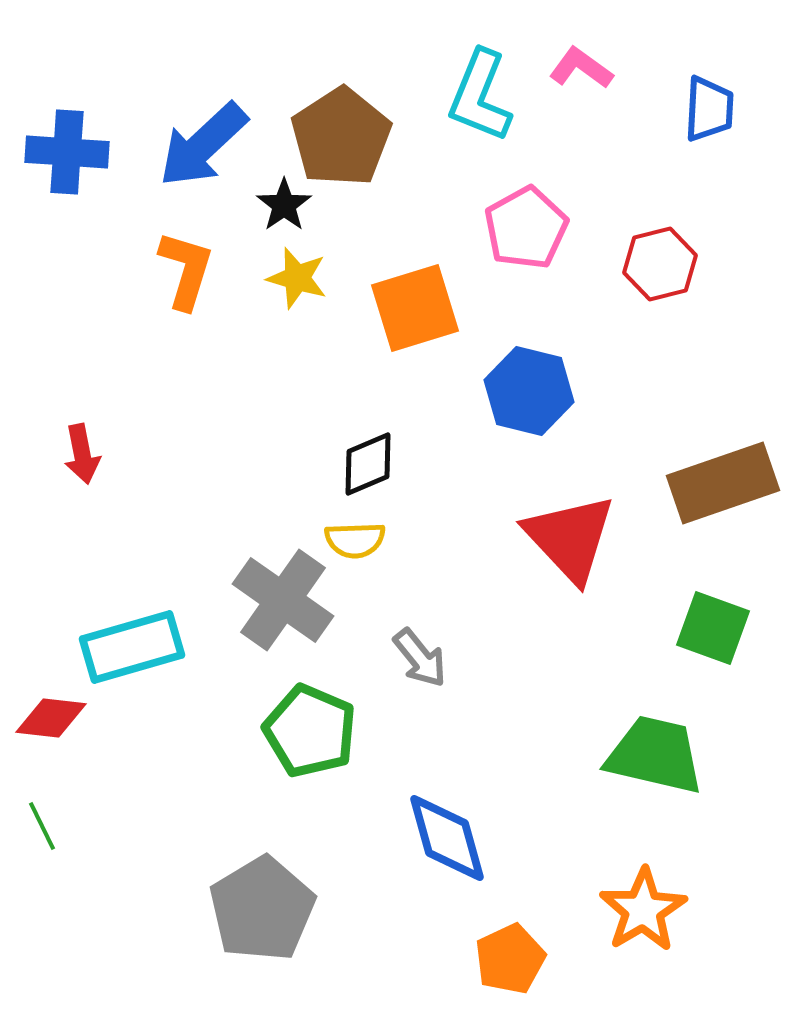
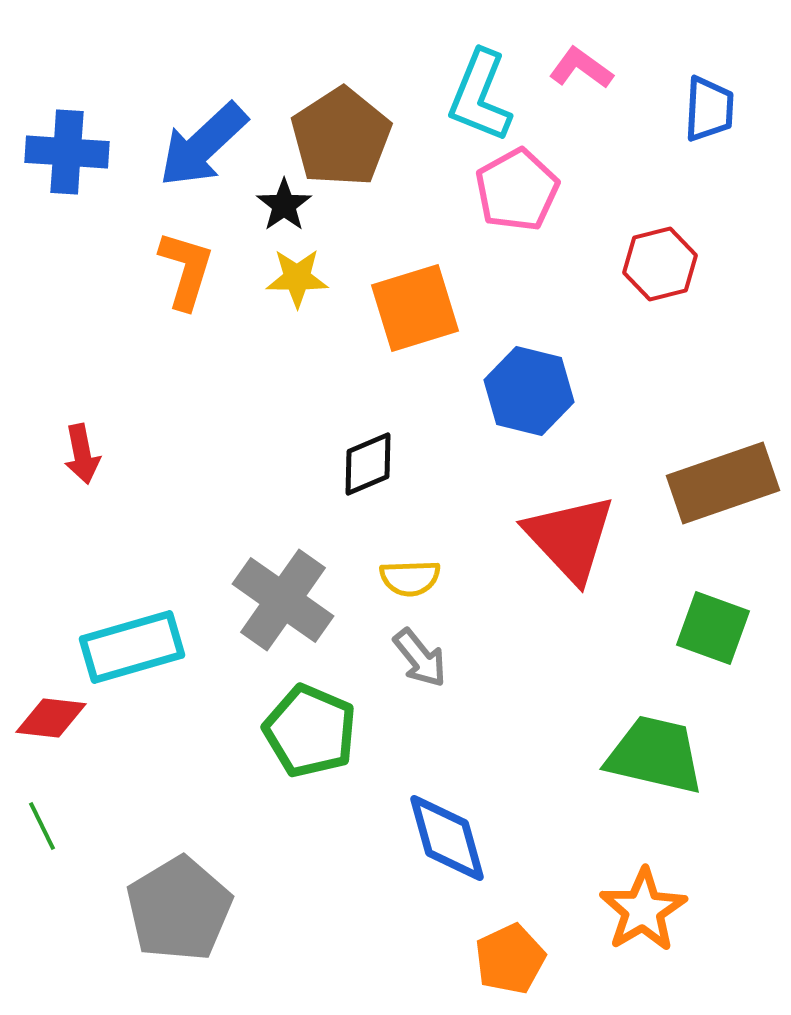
pink pentagon: moved 9 px left, 38 px up
yellow star: rotated 16 degrees counterclockwise
yellow semicircle: moved 55 px right, 38 px down
gray pentagon: moved 83 px left
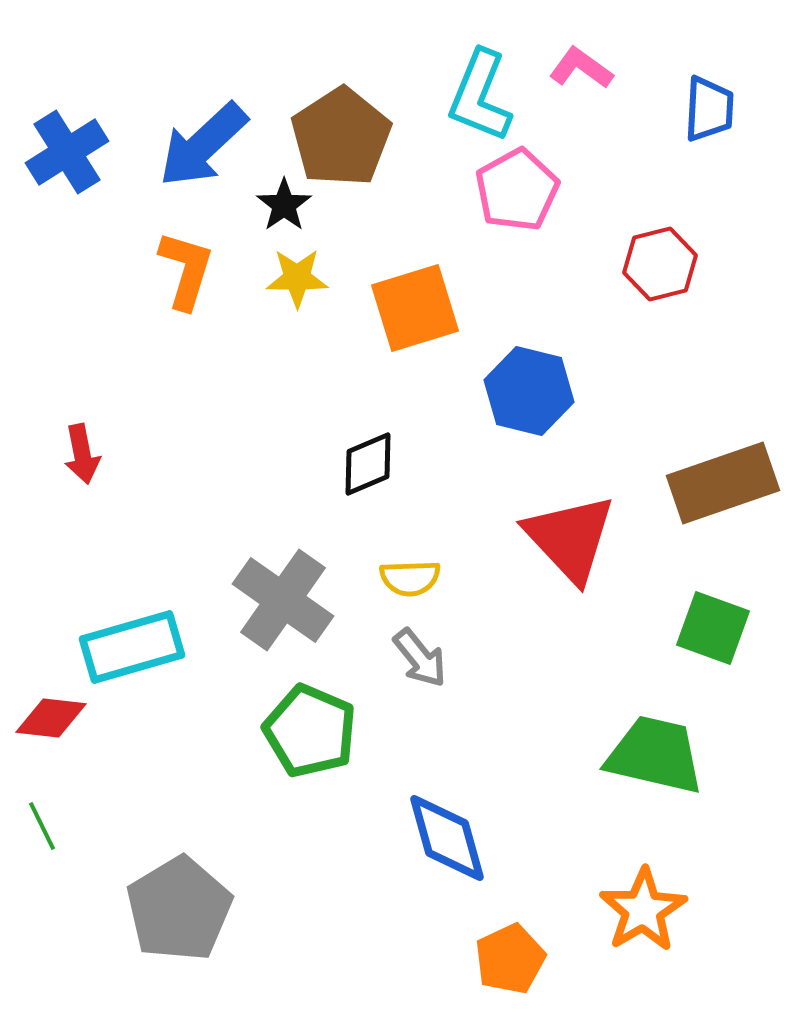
blue cross: rotated 36 degrees counterclockwise
